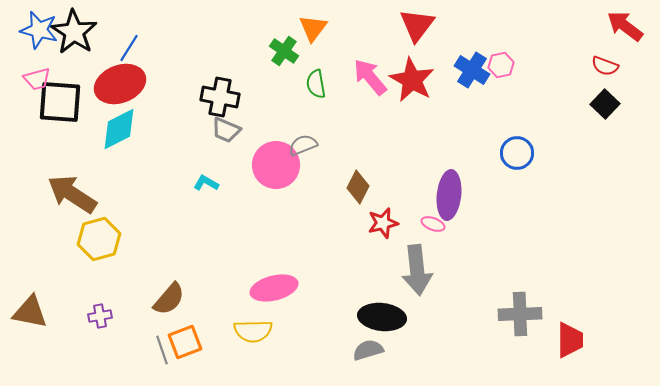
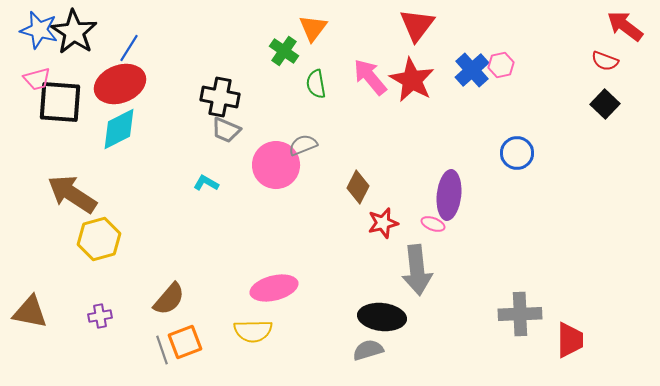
red semicircle at (605, 66): moved 5 px up
blue cross at (472, 70): rotated 16 degrees clockwise
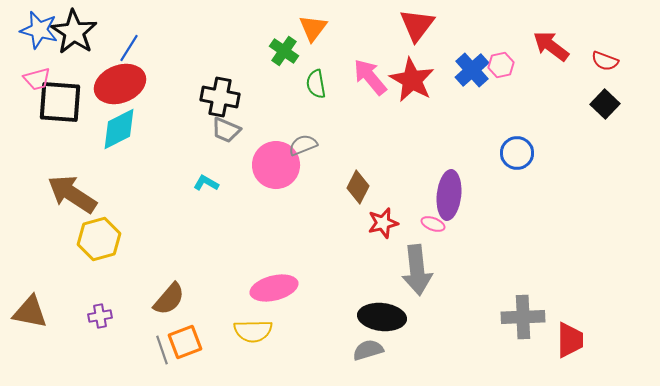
red arrow at (625, 26): moved 74 px left, 20 px down
gray cross at (520, 314): moved 3 px right, 3 px down
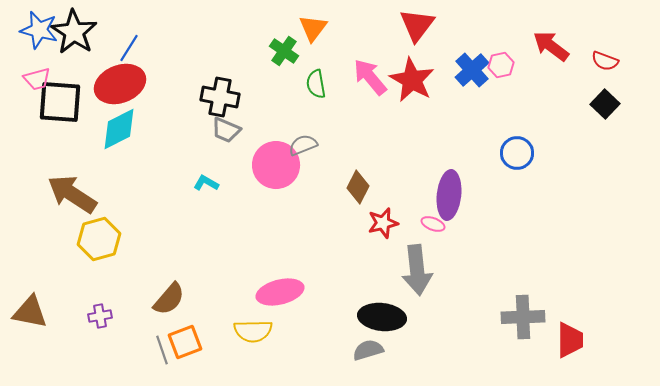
pink ellipse at (274, 288): moved 6 px right, 4 px down
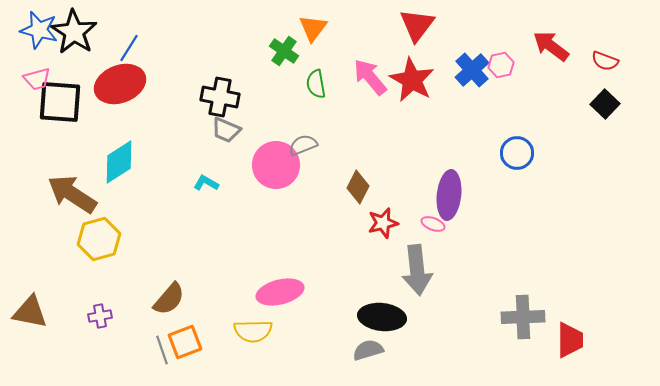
cyan diamond at (119, 129): moved 33 px down; rotated 6 degrees counterclockwise
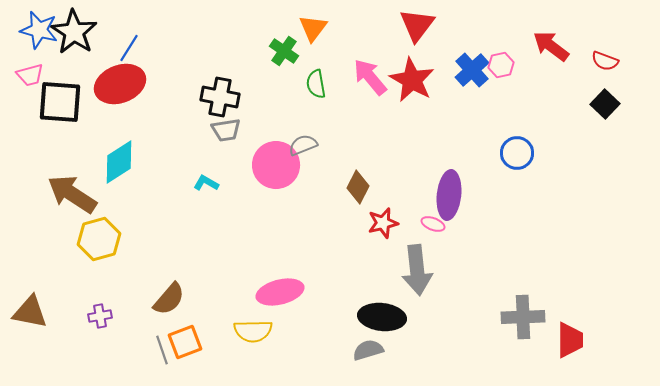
pink trapezoid at (37, 79): moved 7 px left, 4 px up
gray trapezoid at (226, 130): rotated 32 degrees counterclockwise
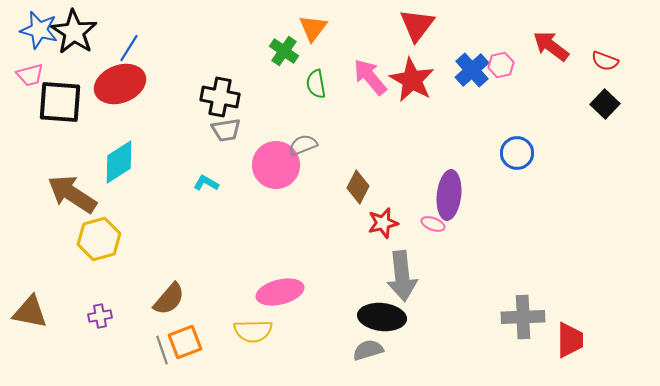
gray arrow at (417, 270): moved 15 px left, 6 px down
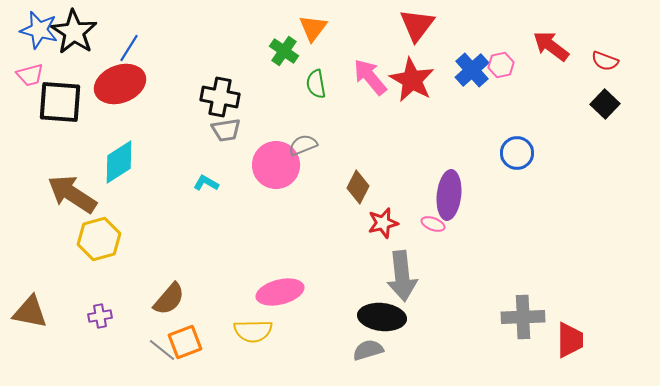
gray line at (162, 350): rotated 32 degrees counterclockwise
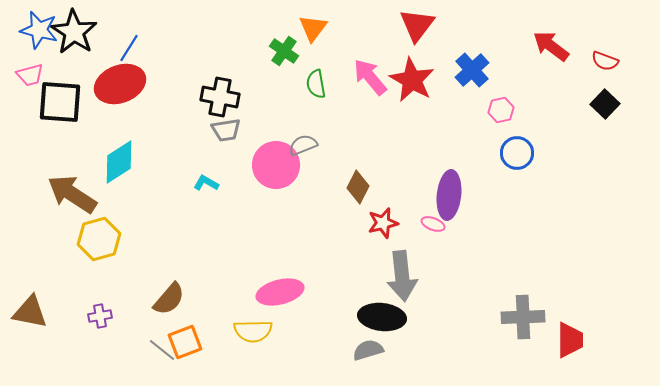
pink hexagon at (501, 65): moved 45 px down
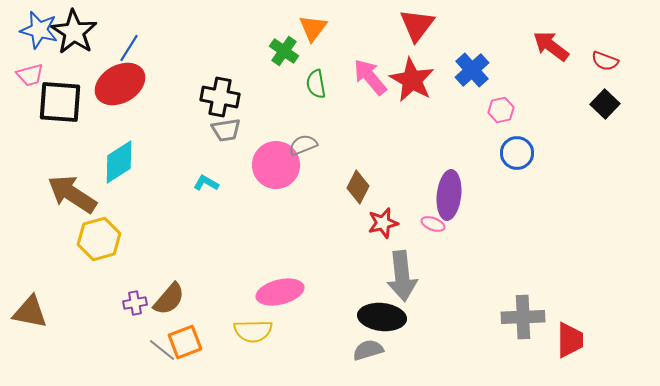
red ellipse at (120, 84): rotated 9 degrees counterclockwise
purple cross at (100, 316): moved 35 px right, 13 px up
